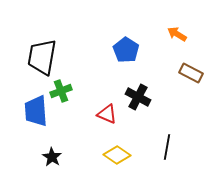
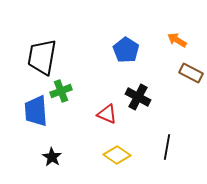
orange arrow: moved 6 px down
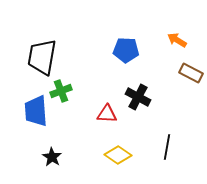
blue pentagon: rotated 30 degrees counterclockwise
red triangle: rotated 20 degrees counterclockwise
yellow diamond: moved 1 px right
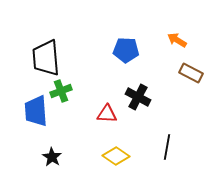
black trapezoid: moved 4 px right, 1 px down; rotated 15 degrees counterclockwise
yellow diamond: moved 2 px left, 1 px down
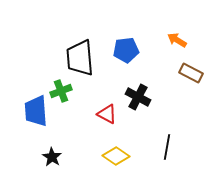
blue pentagon: rotated 10 degrees counterclockwise
black trapezoid: moved 34 px right
red triangle: rotated 25 degrees clockwise
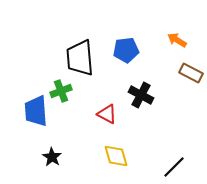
black cross: moved 3 px right, 2 px up
black line: moved 7 px right, 20 px down; rotated 35 degrees clockwise
yellow diamond: rotated 40 degrees clockwise
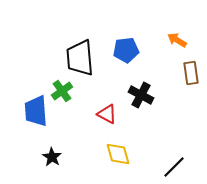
brown rectangle: rotated 55 degrees clockwise
green cross: moved 1 px right; rotated 15 degrees counterclockwise
yellow diamond: moved 2 px right, 2 px up
